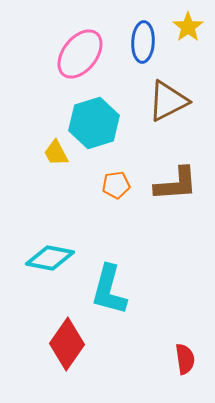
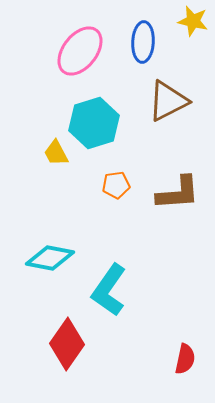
yellow star: moved 5 px right, 6 px up; rotated 24 degrees counterclockwise
pink ellipse: moved 3 px up
brown L-shape: moved 2 px right, 9 px down
cyan L-shape: rotated 20 degrees clockwise
red semicircle: rotated 20 degrees clockwise
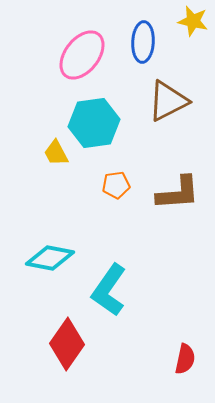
pink ellipse: moved 2 px right, 4 px down
cyan hexagon: rotated 9 degrees clockwise
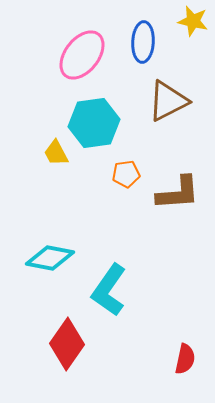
orange pentagon: moved 10 px right, 11 px up
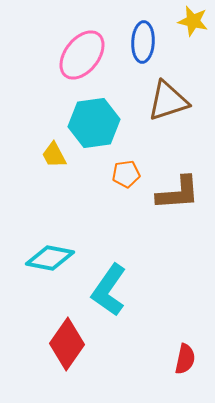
brown triangle: rotated 9 degrees clockwise
yellow trapezoid: moved 2 px left, 2 px down
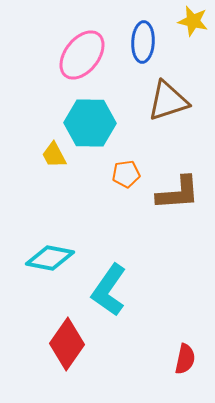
cyan hexagon: moved 4 px left; rotated 9 degrees clockwise
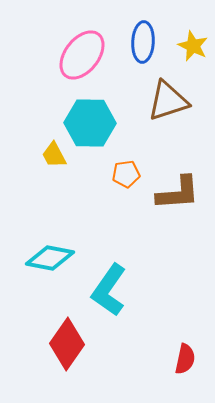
yellow star: moved 25 px down; rotated 12 degrees clockwise
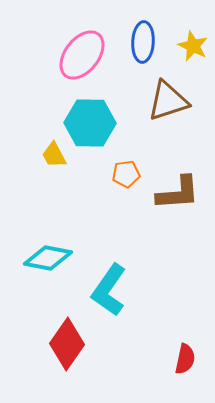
cyan diamond: moved 2 px left
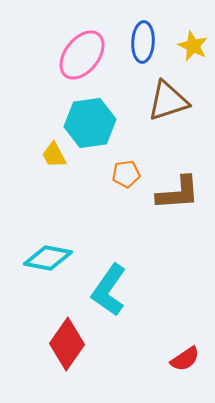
cyan hexagon: rotated 9 degrees counterclockwise
red semicircle: rotated 44 degrees clockwise
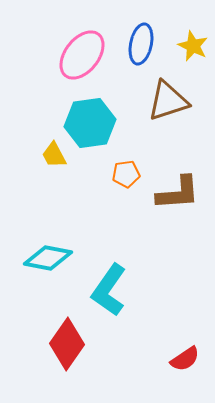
blue ellipse: moved 2 px left, 2 px down; rotated 9 degrees clockwise
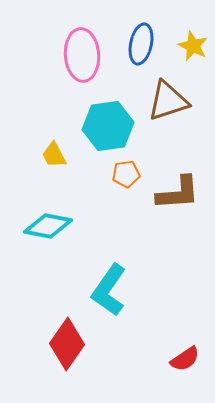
pink ellipse: rotated 42 degrees counterclockwise
cyan hexagon: moved 18 px right, 3 px down
cyan diamond: moved 32 px up
